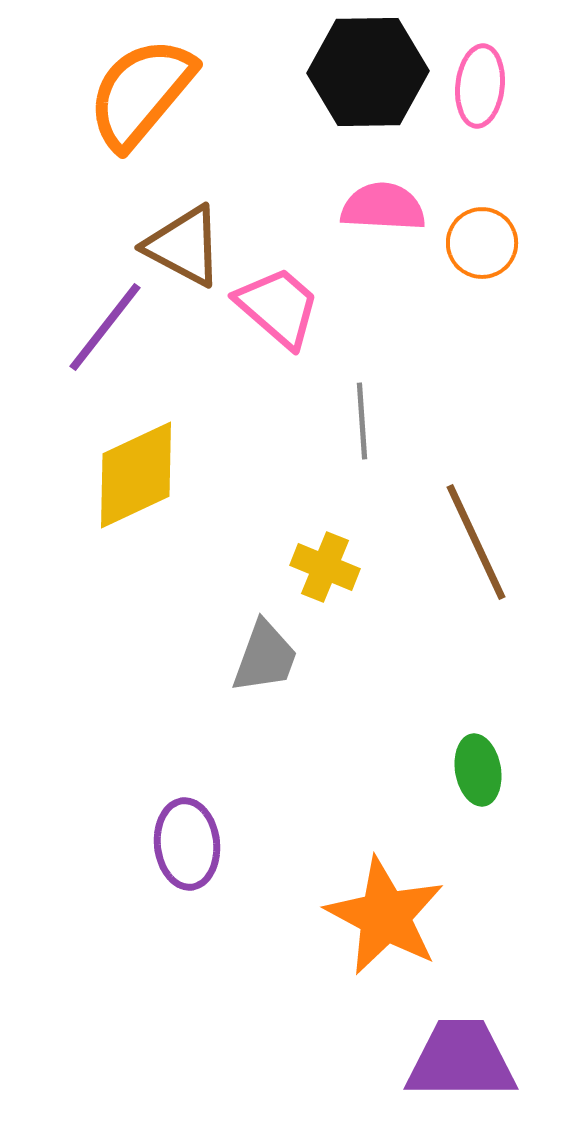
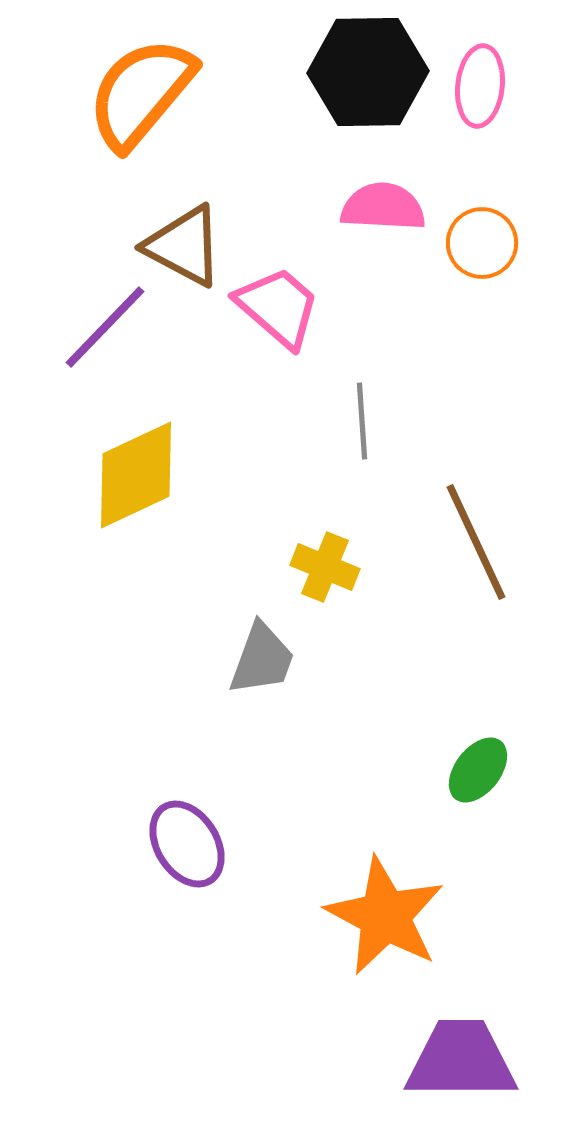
purple line: rotated 6 degrees clockwise
gray trapezoid: moved 3 px left, 2 px down
green ellipse: rotated 48 degrees clockwise
purple ellipse: rotated 26 degrees counterclockwise
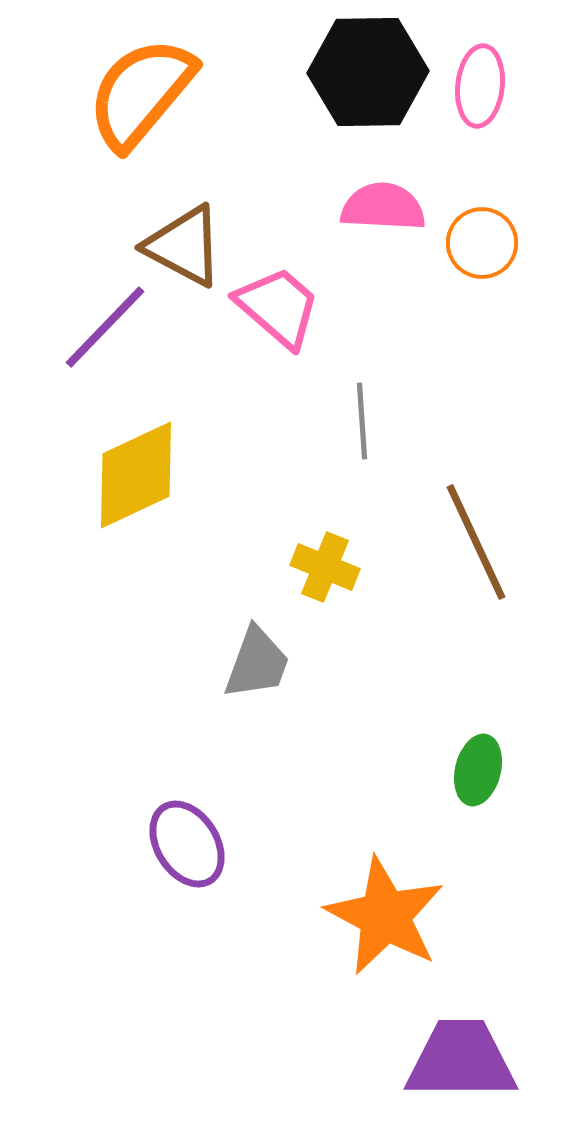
gray trapezoid: moved 5 px left, 4 px down
green ellipse: rotated 24 degrees counterclockwise
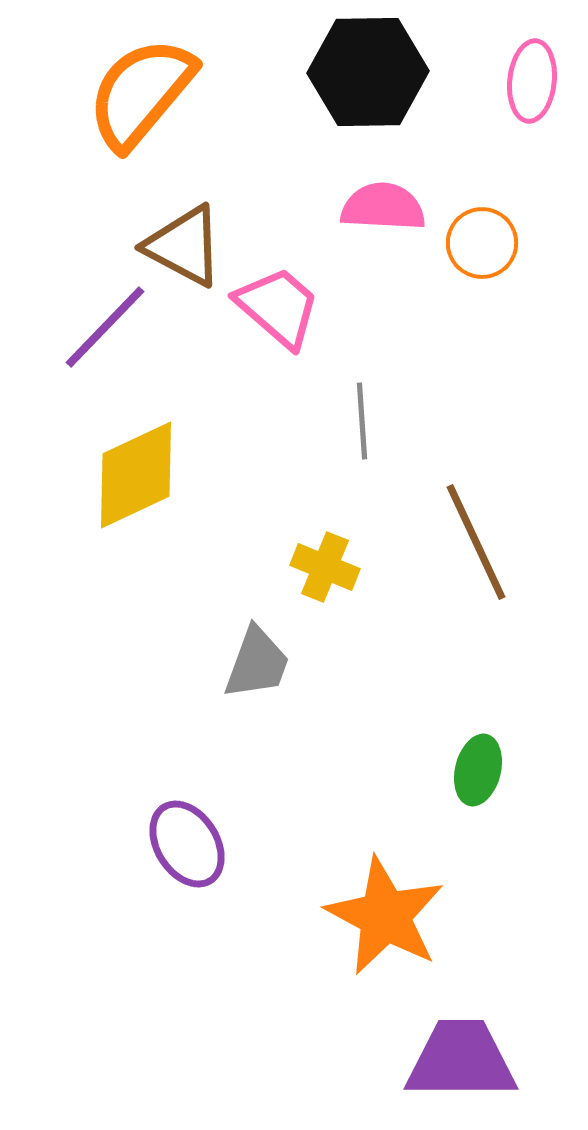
pink ellipse: moved 52 px right, 5 px up
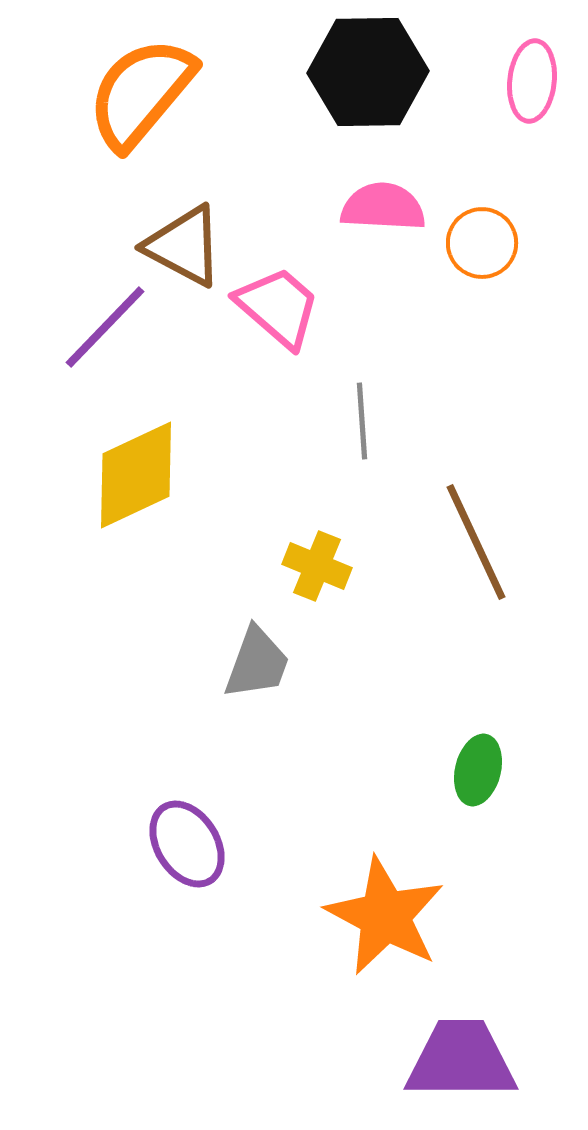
yellow cross: moved 8 px left, 1 px up
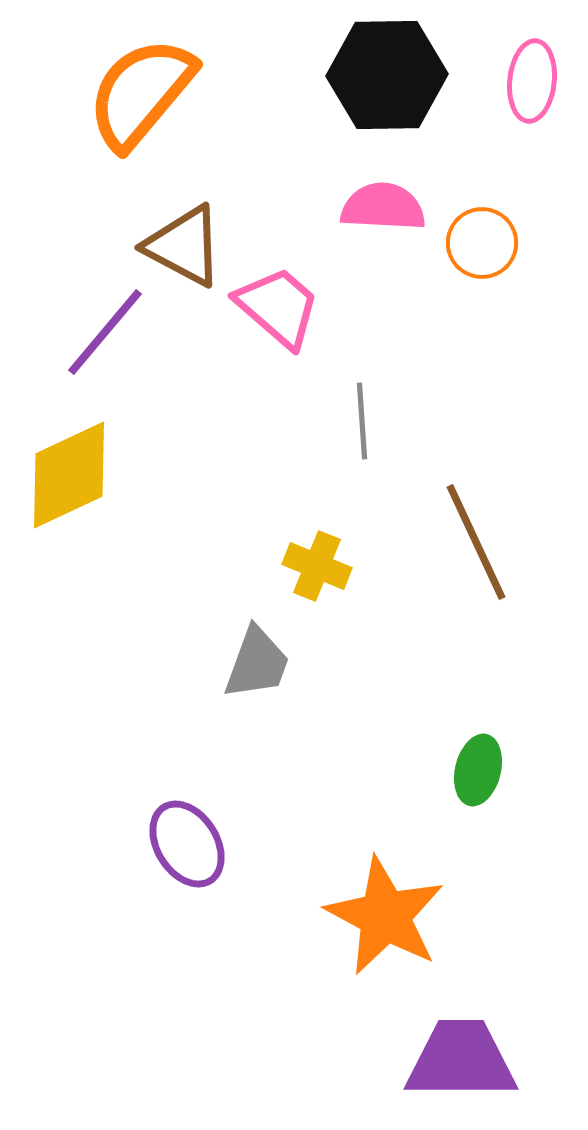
black hexagon: moved 19 px right, 3 px down
purple line: moved 5 px down; rotated 4 degrees counterclockwise
yellow diamond: moved 67 px left
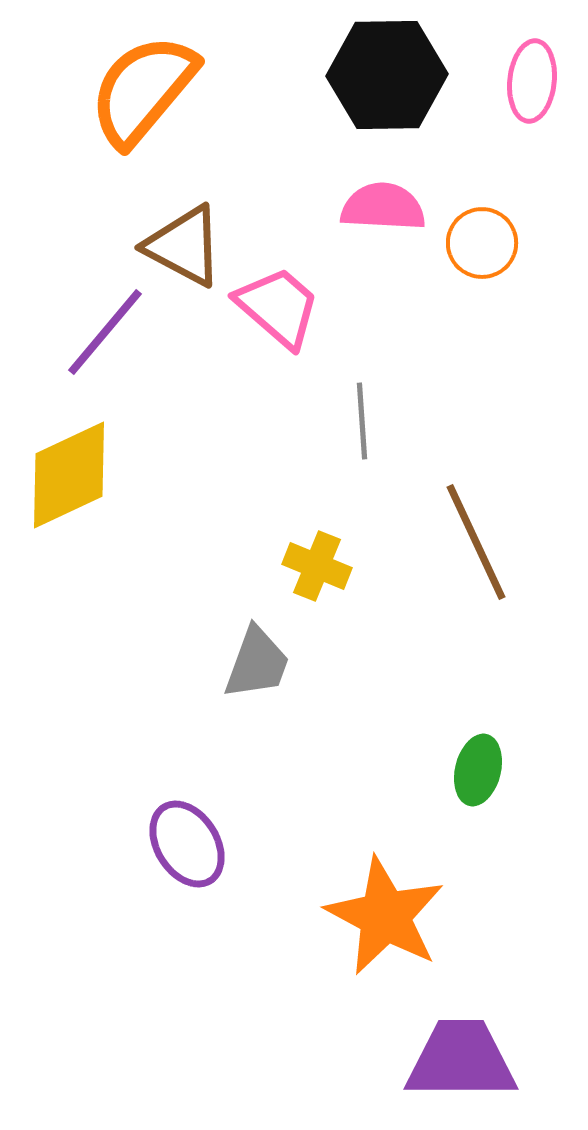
orange semicircle: moved 2 px right, 3 px up
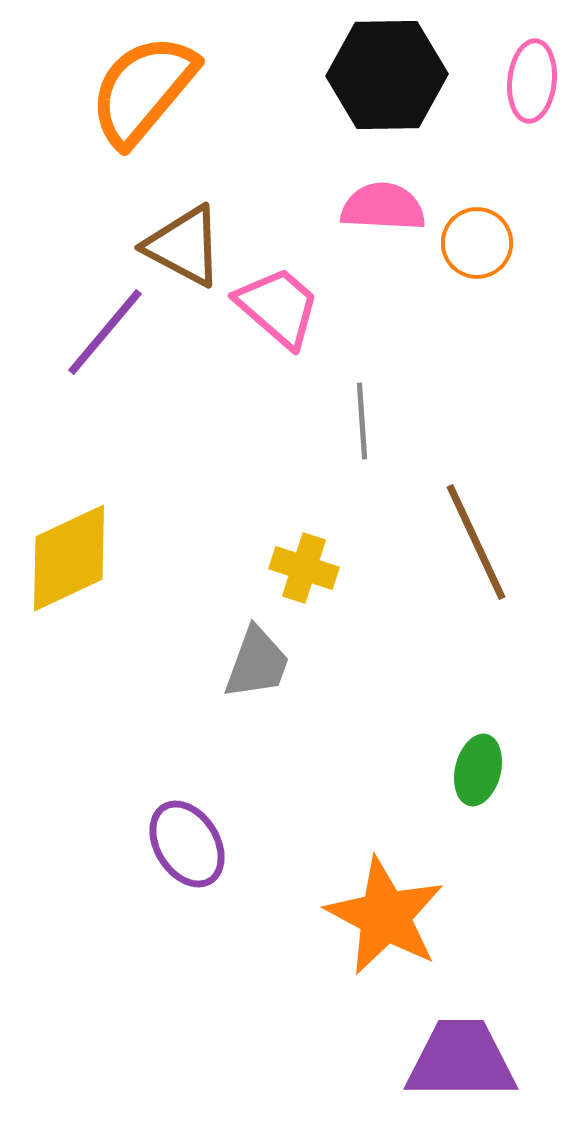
orange circle: moved 5 px left
yellow diamond: moved 83 px down
yellow cross: moved 13 px left, 2 px down; rotated 4 degrees counterclockwise
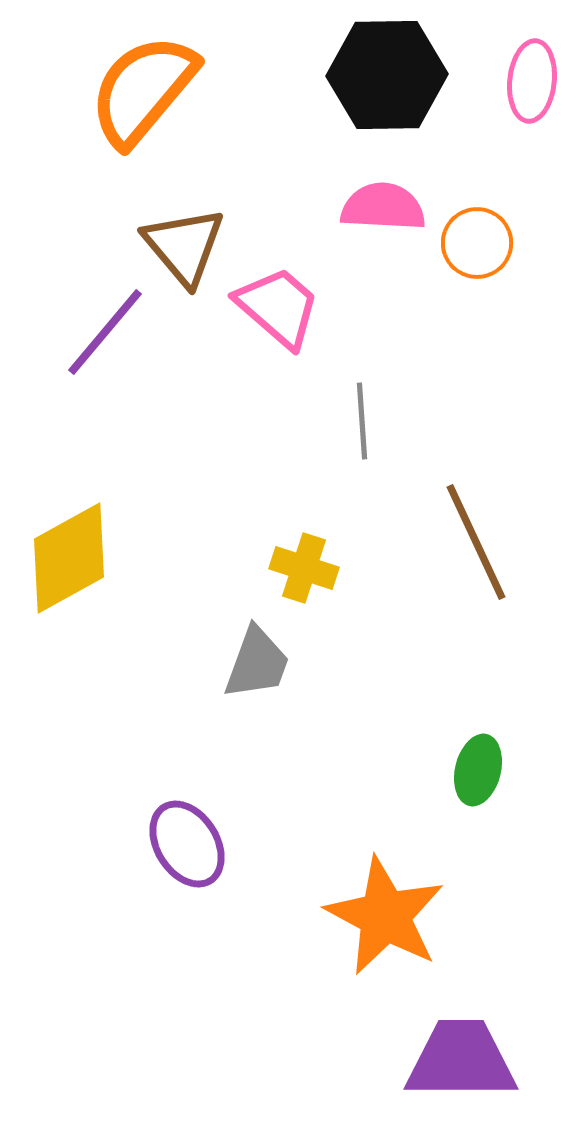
brown triangle: rotated 22 degrees clockwise
yellow diamond: rotated 4 degrees counterclockwise
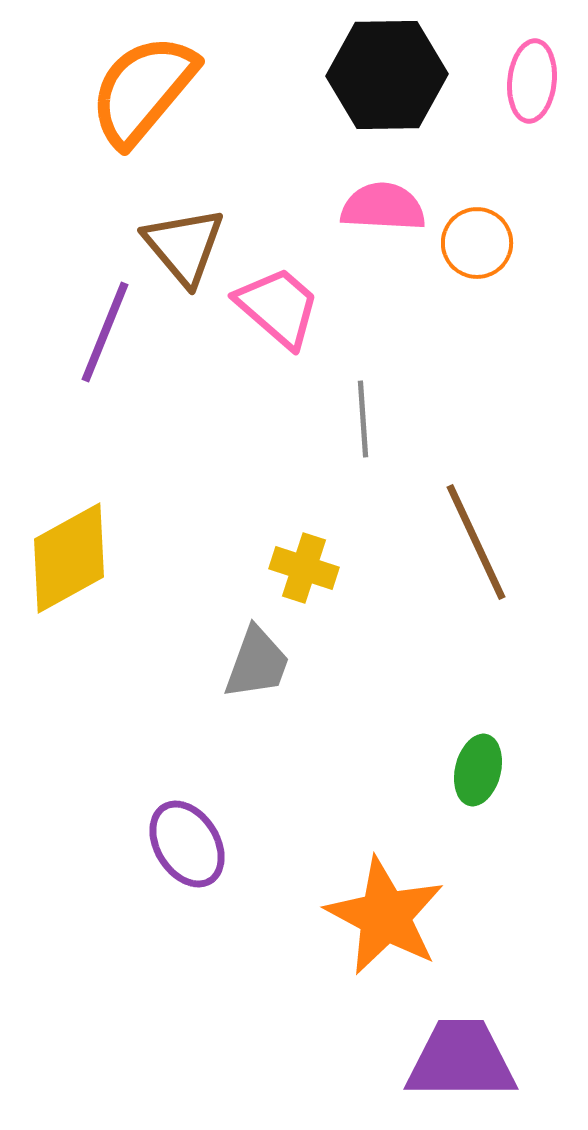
purple line: rotated 18 degrees counterclockwise
gray line: moved 1 px right, 2 px up
